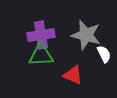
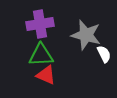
purple cross: moved 1 px left, 11 px up
red triangle: moved 27 px left
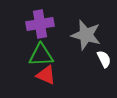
white semicircle: moved 5 px down
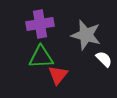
green triangle: moved 2 px down
white semicircle: rotated 18 degrees counterclockwise
red triangle: moved 12 px right; rotated 45 degrees clockwise
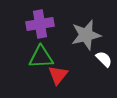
gray star: rotated 28 degrees counterclockwise
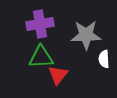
gray star: rotated 12 degrees clockwise
white semicircle: rotated 138 degrees counterclockwise
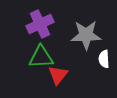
purple cross: rotated 16 degrees counterclockwise
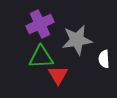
gray star: moved 9 px left, 5 px down; rotated 8 degrees counterclockwise
red triangle: rotated 10 degrees counterclockwise
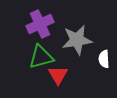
green triangle: rotated 12 degrees counterclockwise
